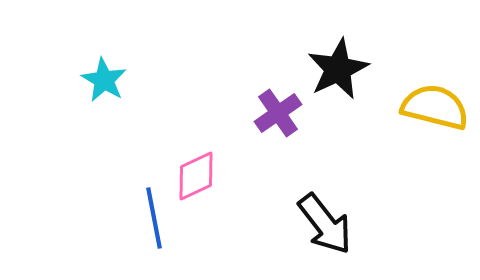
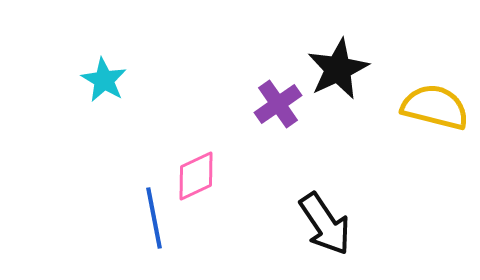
purple cross: moved 9 px up
black arrow: rotated 4 degrees clockwise
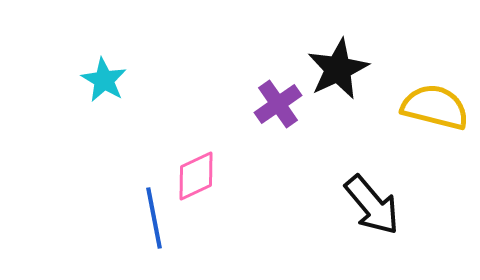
black arrow: moved 47 px right, 19 px up; rotated 6 degrees counterclockwise
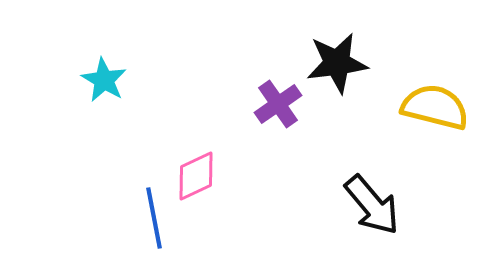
black star: moved 1 px left, 6 px up; rotated 18 degrees clockwise
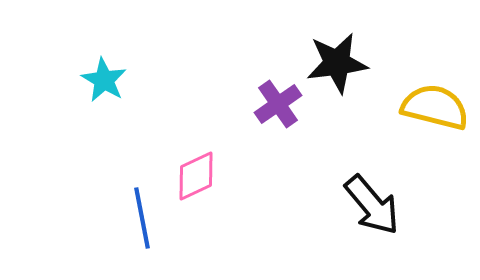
blue line: moved 12 px left
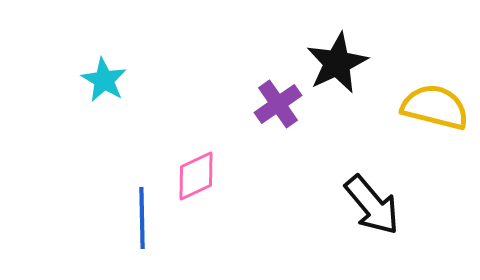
black star: rotated 18 degrees counterclockwise
blue line: rotated 10 degrees clockwise
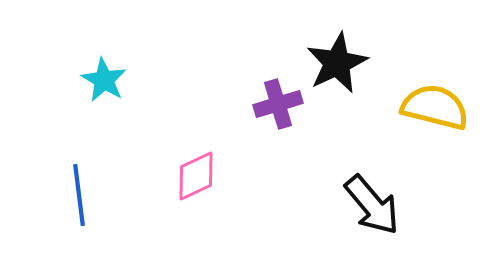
purple cross: rotated 18 degrees clockwise
blue line: moved 63 px left, 23 px up; rotated 6 degrees counterclockwise
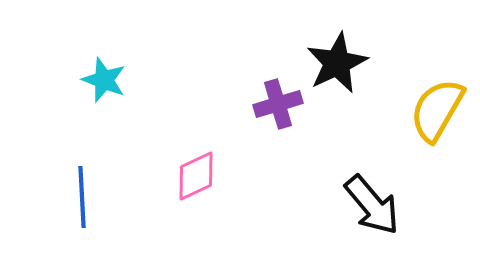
cyan star: rotated 9 degrees counterclockwise
yellow semicircle: moved 2 px right, 3 px down; rotated 74 degrees counterclockwise
blue line: moved 3 px right, 2 px down; rotated 4 degrees clockwise
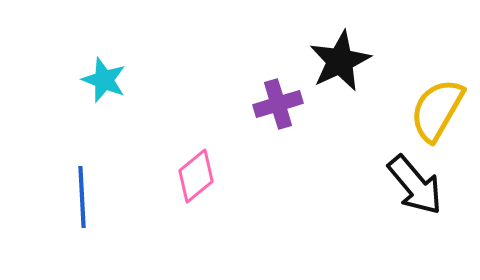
black star: moved 3 px right, 2 px up
pink diamond: rotated 14 degrees counterclockwise
black arrow: moved 43 px right, 20 px up
